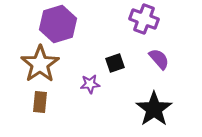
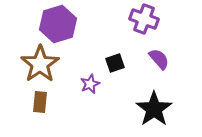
purple star: rotated 18 degrees counterclockwise
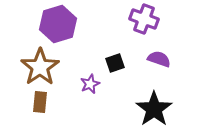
purple semicircle: rotated 30 degrees counterclockwise
brown star: moved 3 px down
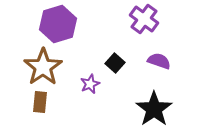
purple cross: rotated 16 degrees clockwise
purple semicircle: moved 2 px down
black square: rotated 30 degrees counterclockwise
brown star: moved 3 px right
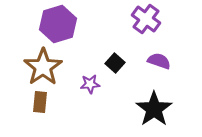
purple cross: moved 2 px right
purple star: rotated 18 degrees clockwise
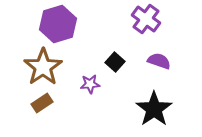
black square: moved 1 px up
brown rectangle: moved 2 px right, 1 px down; rotated 50 degrees clockwise
